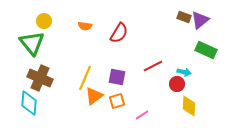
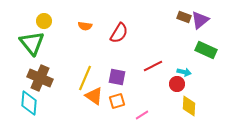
orange triangle: rotated 48 degrees counterclockwise
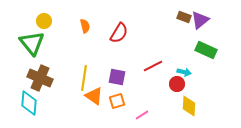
orange semicircle: rotated 112 degrees counterclockwise
yellow line: moved 1 px left; rotated 15 degrees counterclockwise
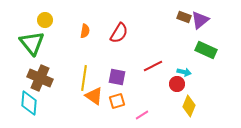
yellow circle: moved 1 px right, 1 px up
orange semicircle: moved 5 px down; rotated 24 degrees clockwise
yellow diamond: rotated 20 degrees clockwise
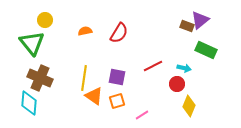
brown rectangle: moved 3 px right, 9 px down
orange semicircle: rotated 112 degrees counterclockwise
cyan arrow: moved 4 px up
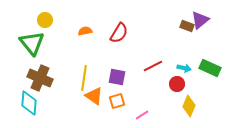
green rectangle: moved 4 px right, 18 px down
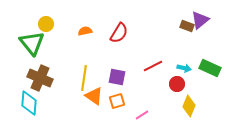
yellow circle: moved 1 px right, 4 px down
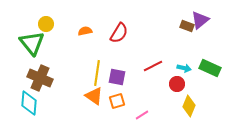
yellow line: moved 13 px right, 5 px up
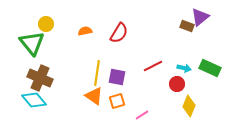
purple triangle: moved 3 px up
cyan diamond: moved 5 px right, 3 px up; rotated 45 degrees counterclockwise
